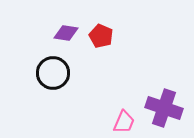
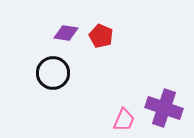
pink trapezoid: moved 2 px up
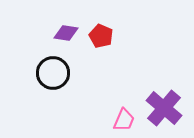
purple cross: rotated 21 degrees clockwise
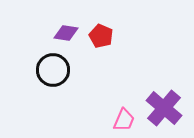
black circle: moved 3 px up
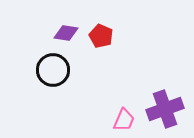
purple cross: moved 1 px right, 1 px down; rotated 30 degrees clockwise
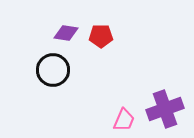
red pentagon: rotated 25 degrees counterclockwise
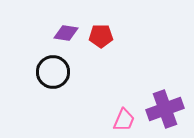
black circle: moved 2 px down
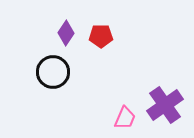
purple diamond: rotated 65 degrees counterclockwise
purple cross: moved 4 px up; rotated 15 degrees counterclockwise
pink trapezoid: moved 1 px right, 2 px up
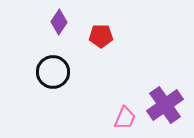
purple diamond: moved 7 px left, 11 px up
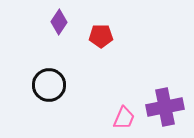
black circle: moved 4 px left, 13 px down
purple cross: moved 2 px down; rotated 24 degrees clockwise
pink trapezoid: moved 1 px left
